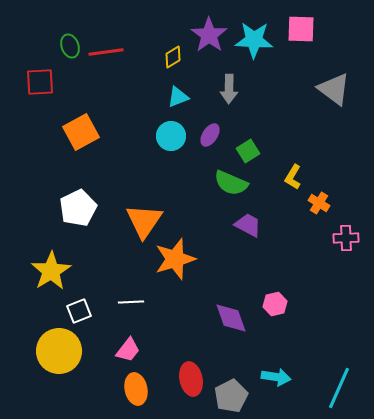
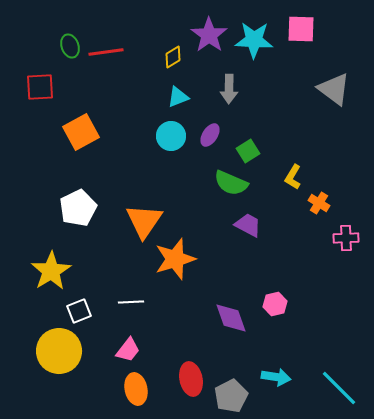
red square: moved 5 px down
cyan line: rotated 69 degrees counterclockwise
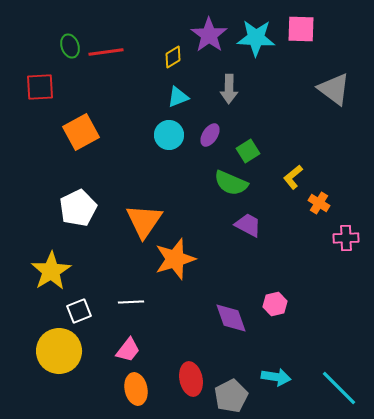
cyan star: moved 2 px right, 2 px up
cyan circle: moved 2 px left, 1 px up
yellow L-shape: rotated 20 degrees clockwise
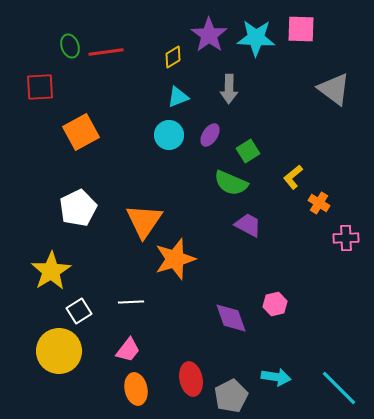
white square: rotated 10 degrees counterclockwise
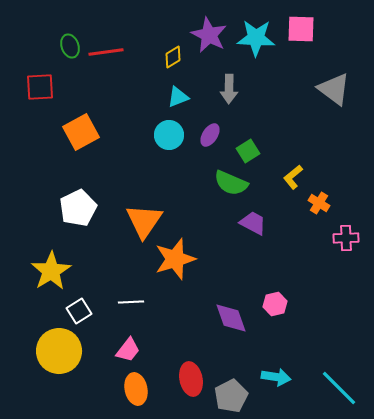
purple star: rotated 9 degrees counterclockwise
purple trapezoid: moved 5 px right, 2 px up
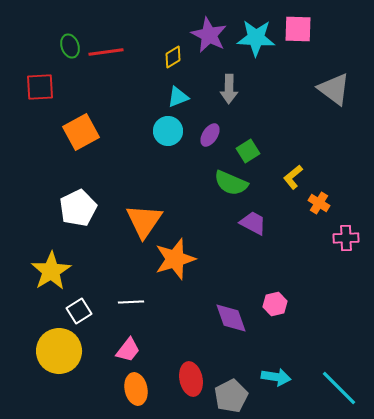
pink square: moved 3 px left
cyan circle: moved 1 px left, 4 px up
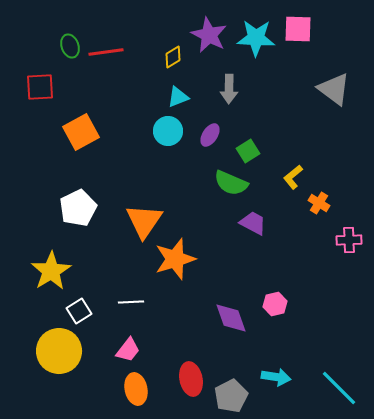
pink cross: moved 3 px right, 2 px down
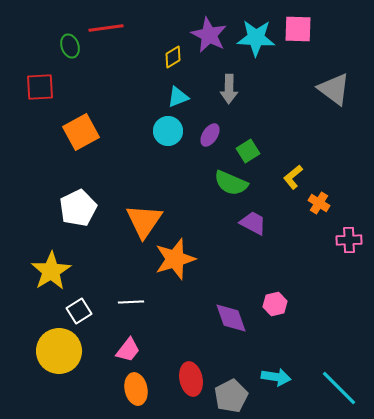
red line: moved 24 px up
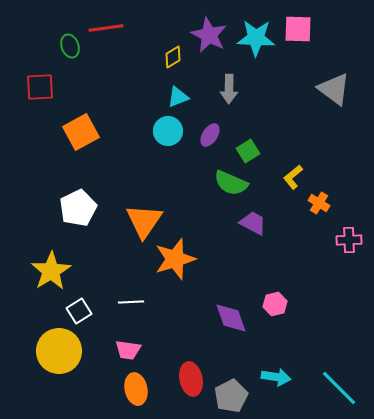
pink trapezoid: rotated 60 degrees clockwise
